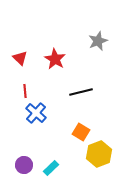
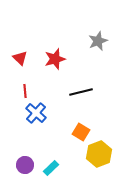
red star: rotated 25 degrees clockwise
purple circle: moved 1 px right
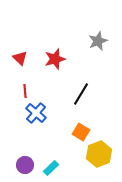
black line: moved 2 px down; rotated 45 degrees counterclockwise
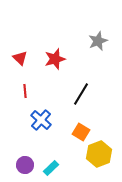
blue cross: moved 5 px right, 7 px down
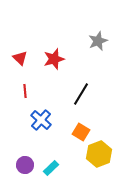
red star: moved 1 px left
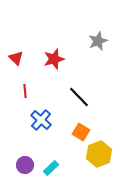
red triangle: moved 4 px left
black line: moved 2 px left, 3 px down; rotated 75 degrees counterclockwise
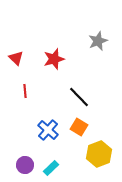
blue cross: moved 7 px right, 10 px down
orange square: moved 2 px left, 5 px up
